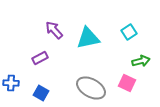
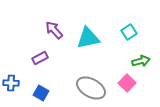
pink square: rotated 18 degrees clockwise
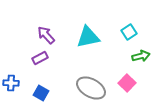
purple arrow: moved 8 px left, 5 px down
cyan triangle: moved 1 px up
green arrow: moved 5 px up
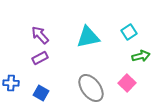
purple arrow: moved 6 px left
gray ellipse: rotated 24 degrees clockwise
